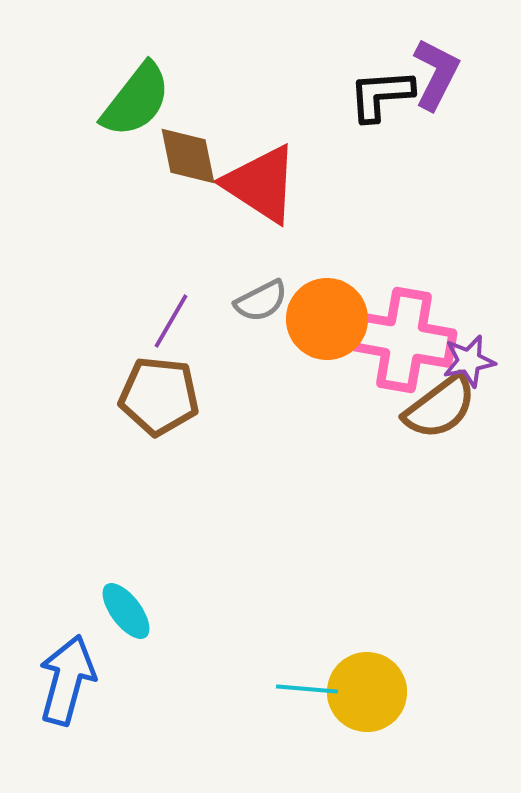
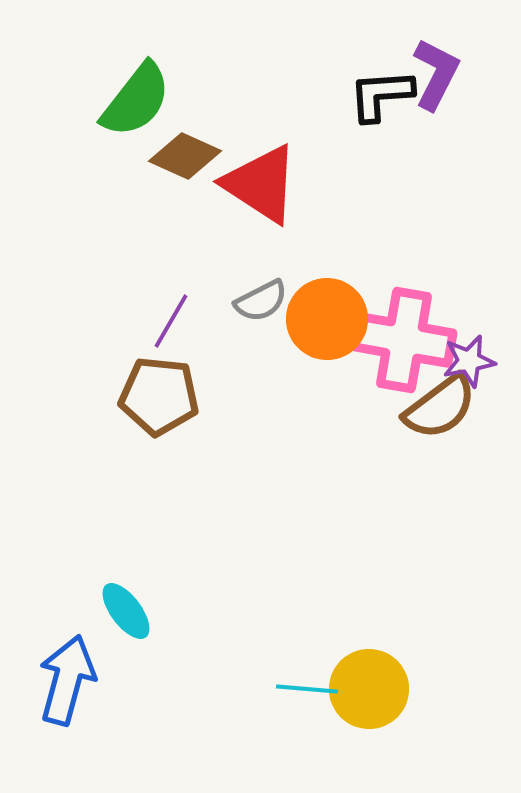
brown diamond: moved 3 px left; rotated 54 degrees counterclockwise
yellow circle: moved 2 px right, 3 px up
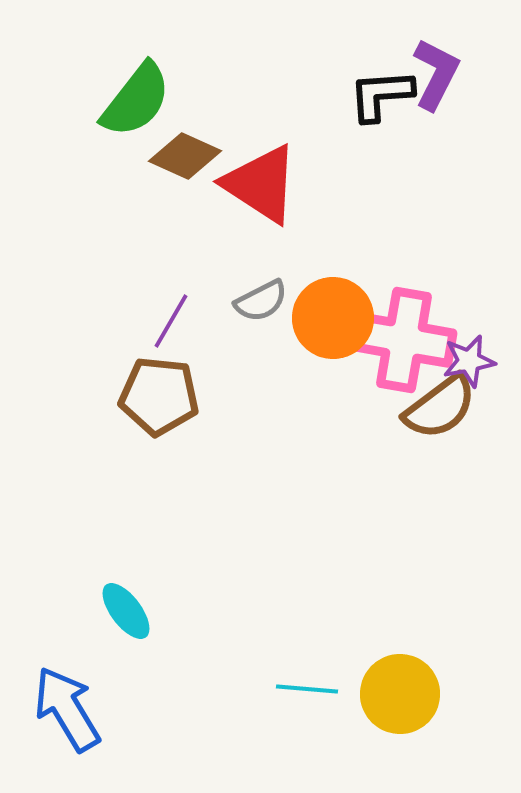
orange circle: moved 6 px right, 1 px up
blue arrow: moved 29 px down; rotated 46 degrees counterclockwise
yellow circle: moved 31 px right, 5 px down
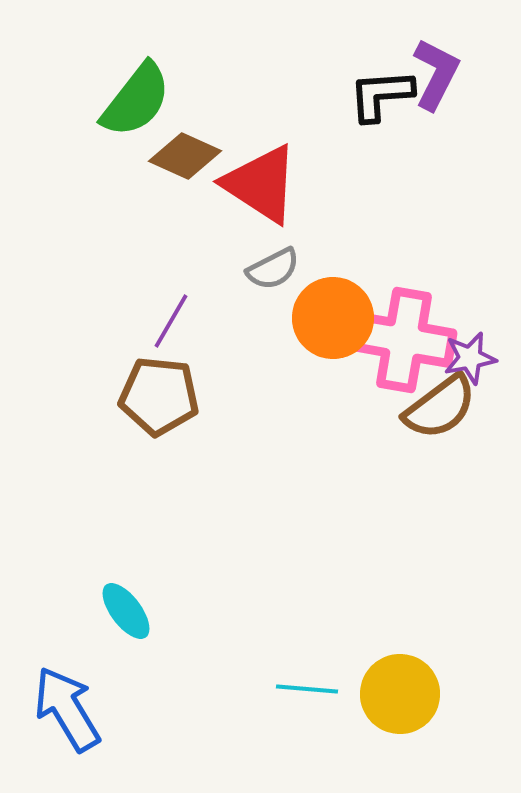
gray semicircle: moved 12 px right, 32 px up
purple star: moved 1 px right, 3 px up
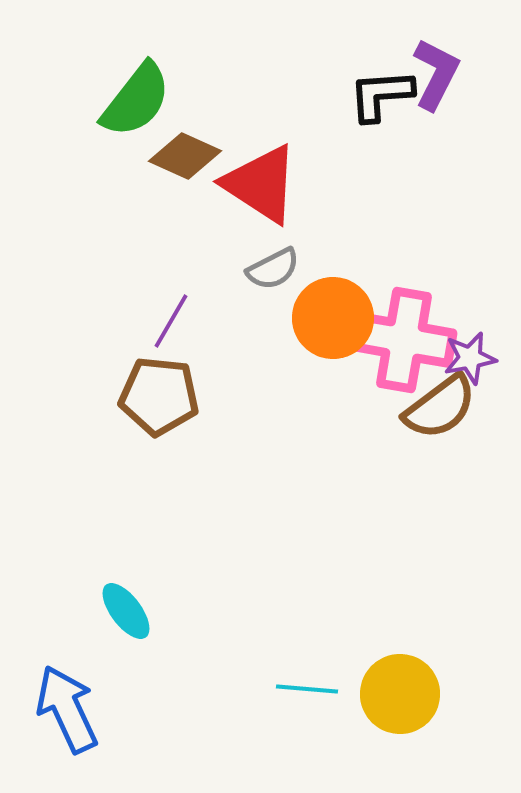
blue arrow: rotated 6 degrees clockwise
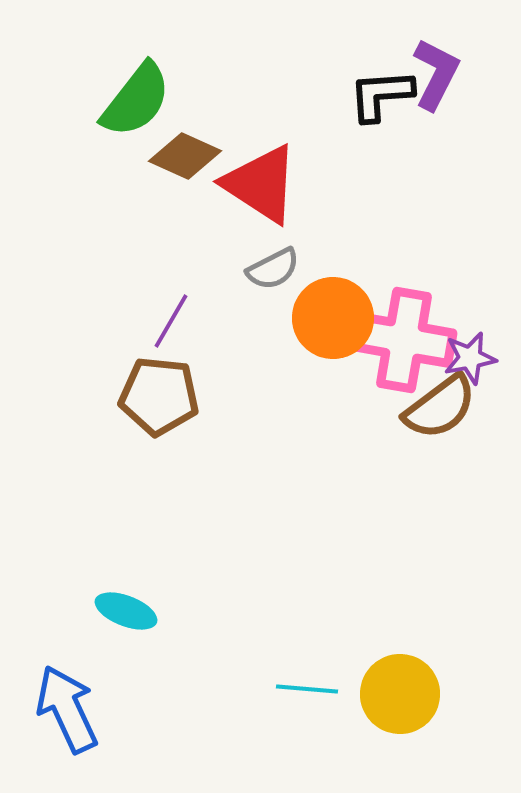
cyan ellipse: rotated 32 degrees counterclockwise
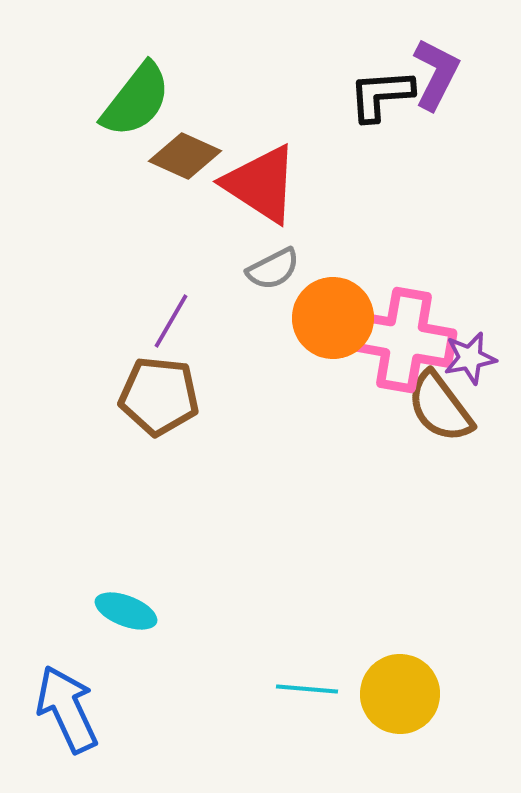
brown semicircle: rotated 90 degrees clockwise
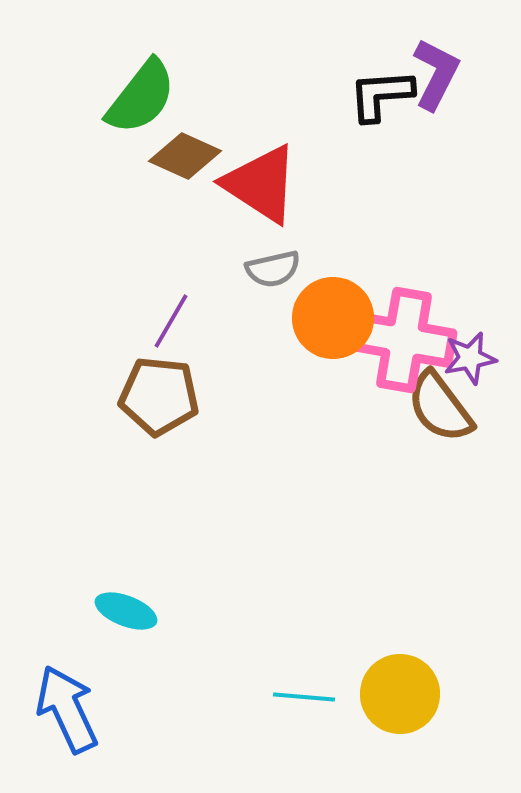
green semicircle: moved 5 px right, 3 px up
gray semicircle: rotated 14 degrees clockwise
cyan line: moved 3 px left, 8 px down
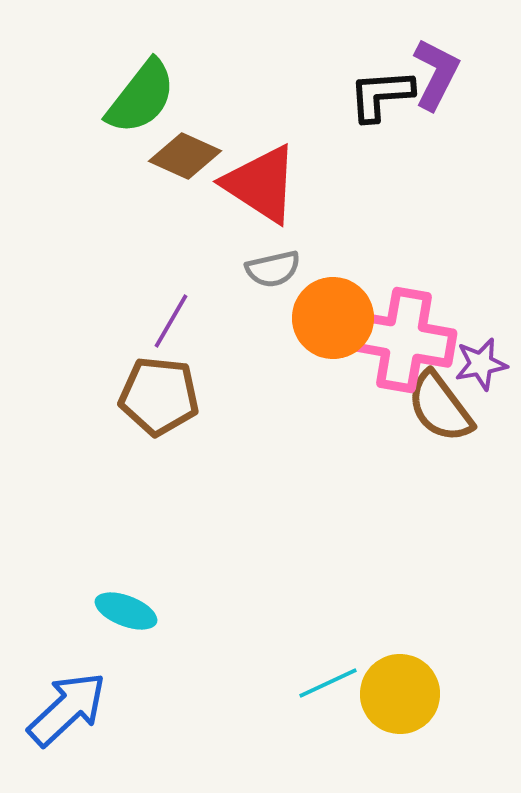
purple star: moved 11 px right, 6 px down
cyan line: moved 24 px right, 14 px up; rotated 30 degrees counterclockwise
blue arrow: rotated 72 degrees clockwise
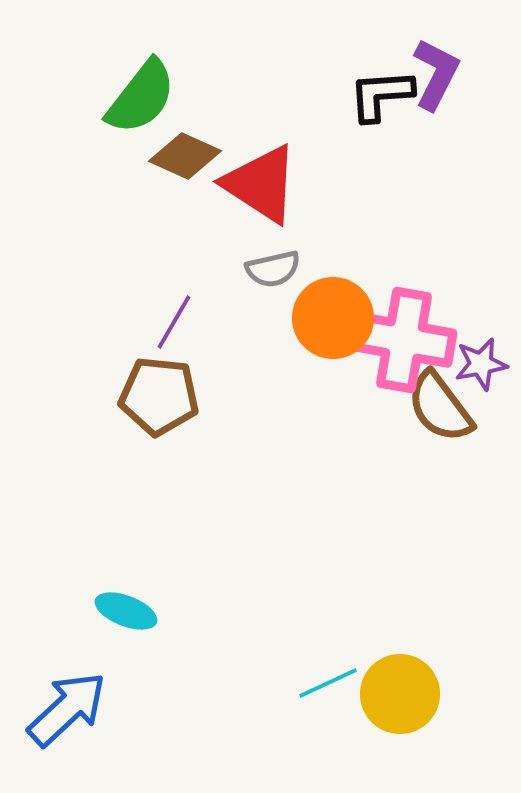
purple line: moved 3 px right, 1 px down
